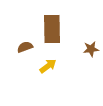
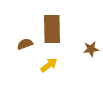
brown semicircle: moved 3 px up
yellow arrow: moved 1 px right, 1 px up
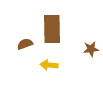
yellow arrow: rotated 138 degrees counterclockwise
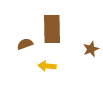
brown star: rotated 14 degrees counterclockwise
yellow arrow: moved 2 px left, 1 px down
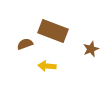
brown rectangle: moved 1 px right, 2 px down; rotated 68 degrees counterclockwise
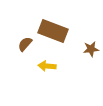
brown semicircle: rotated 28 degrees counterclockwise
brown star: rotated 14 degrees clockwise
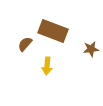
yellow arrow: rotated 90 degrees counterclockwise
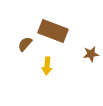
brown star: moved 5 px down
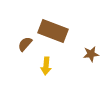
yellow arrow: moved 1 px left
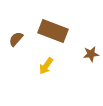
brown semicircle: moved 9 px left, 5 px up
yellow arrow: rotated 30 degrees clockwise
